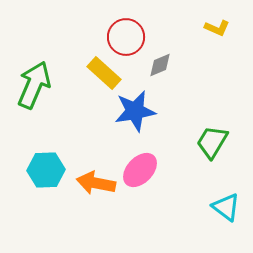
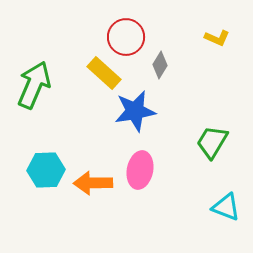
yellow L-shape: moved 10 px down
gray diamond: rotated 36 degrees counterclockwise
pink ellipse: rotated 33 degrees counterclockwise
orange arrow: moved 3 px left; rotated 12 degrees counterclockwise
cyan triangle: rotated 16 degrees counterclockwise
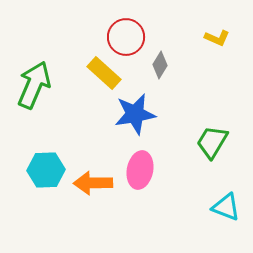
blue star: moved 3 px down
